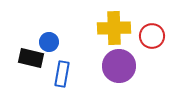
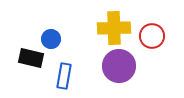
blue circle: moved 2 px right, 3 px up
blue rectangle: moved 2 px right, 2 px down
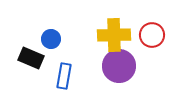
yellow cross: moved 7 px down
red circle: moved 1 px up
black rectangle: rotated 10 degrees clockwise
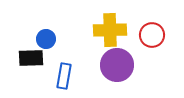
yellow cross: moved 4 px left, 5 px up
blue circle: moved 5 px left
black rectangle: rotated 25 degrees counterclockwise
purple circle: moved 2 px left, 1 px up
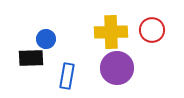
yellow cross: moved 1 px right, 2 px down
red circle: moved 5 px up
purple circle: moved 3 px down
blue rectangle: moved 3 px right
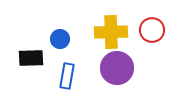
blue circle: moved 14 px right
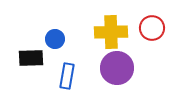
red circle: moved 2 px up
blue circle: moved 5 px left
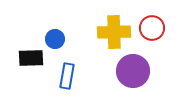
yellow cross: moved 3 px right
purple circle: moved 16 px right, 3 px down
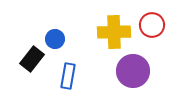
red circle: moved 3 px up
black rectangle: moved 1 px right, 1 px down; rotated 50 degrees counterclockwise
blue rectangle: moved 1 px right
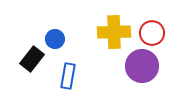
red circle: moved 8 px down
purple circle: moved 9 px right, 5 px up
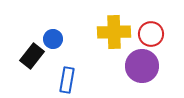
red circle: moved 1 px left, 1 px down
blue circle: moved 2 px left
black rectangle: moved 3 px up
blue rectangle: moved 1 px left, 4 px down
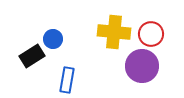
yellow cross: rotated 8 degrees clockwise
black rectangle: rotated 20 degrees clockwise
